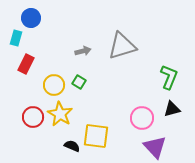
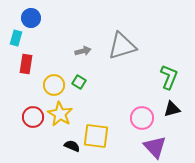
red rectangle: rotated 18 degrees counterclockwise
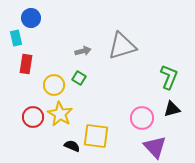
cyan rectangle: rotated 28 degrees counterclockwise
green square: moved 4 px up
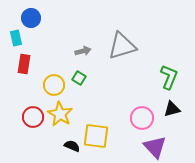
red rectangle: moved 2 px left
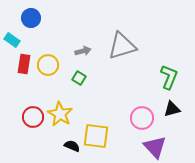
cyan rectangle: moved 4 px left, 2 px down; rotated 42 degrees counterclockwise
yellow circle: moved 6 px left, 20 px up
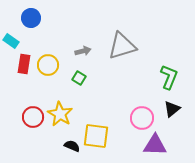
cyan rectangle: moved 1 px left, 1 px down
black triangle: rotated 24 degrees counterclockwise
purple triangle: moved 2 px up; rotated 45 degrees counterclockwise
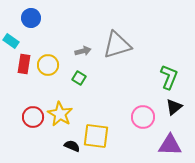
gray triangle: moved 5 px left, 1 px up
black triangle: moved 2 px right, 2 px up
pink circle: moved 1 px right, 1 px up
purple triangle: moved 15 px right
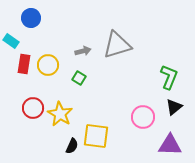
red circle: moved 9 px up
black semicircle: rotated 91 degrees clockwise
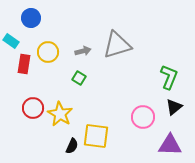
yellow circle: moved 13 px up
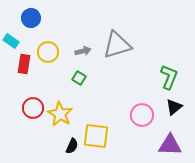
pink circle: moved 1 px left, 2 px up
